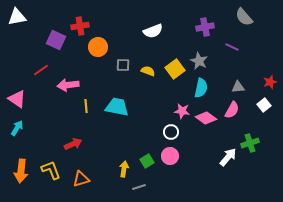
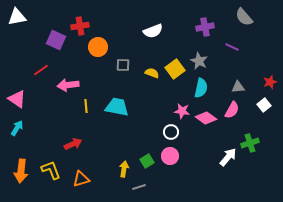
yellow semicircle: moved 4 px right, 2 px down
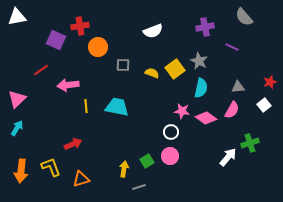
pink triangle: rotated 42 degrees clockwise
yellow L-shape: moved 3 px up
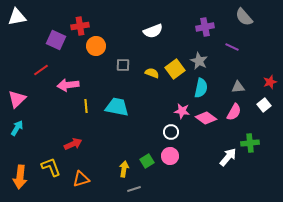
orange circle: moved 2 px left, 1 px up
pink semicircle: moved 2 px right, 2 px down
green cross: rotated 12 degrees clockwise
orange arrow: moved 1 px left, 6 px down
gray line: moved 5 px left, 2 px down
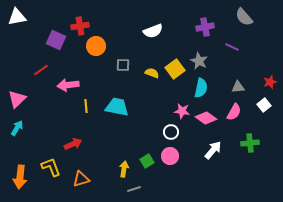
white arrow: moved 15 px left, 7 px up
